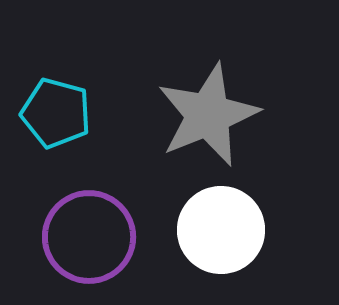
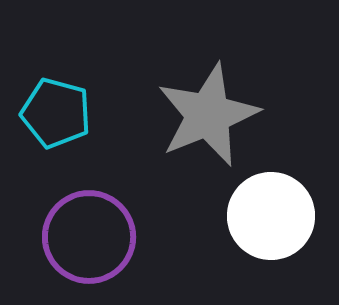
white circle: moved 50 px right, 14 px up
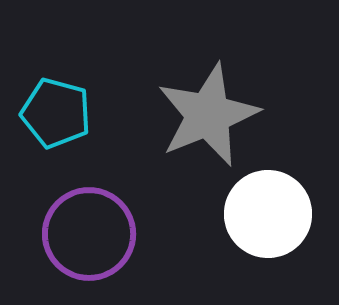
white circle: moved 3 px left, 2 px up
purple circle: moved 3 px up
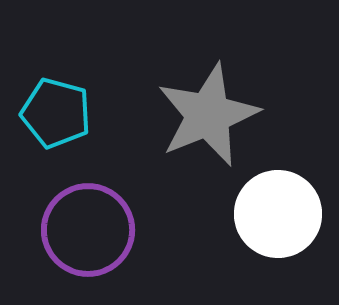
white circle: moved 10 px right
purple circle: moved 1 px left, 4 px up
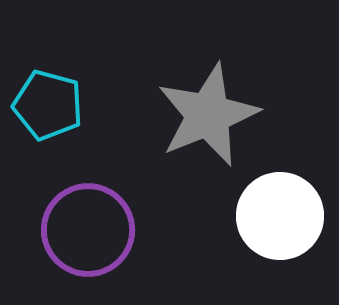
cyan pentagon: moved 8 px left, 8 px up
white circle: moved 2 px right, 2 px down
